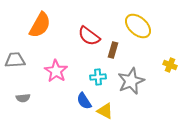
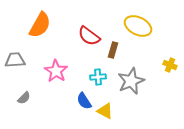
yellow ellipse: rotated 16 degrees counterclockwise
gray semicircle: moved 1 px right; rotated 40 degrees counterclockwise
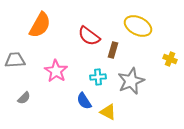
yellow cross: moved 6 px up
yellow triangle: moved 3 px right, 1 px down
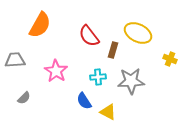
yellow ellipse: moved 7 px down
red semicircle: rotated 15 degrees clockwise
gray star: rotated 20 degrees clockwise
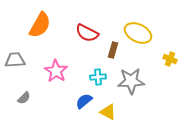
red semicircle: moved 2 px left, 3 px up; rotated 25 degrees counterclockwise
blue semicircle: rotated 84 degrees clockwise
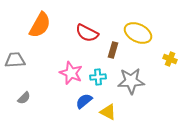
pink star: moved 15 px right, 2 px down; rotated 10 degrees counterclockwise
